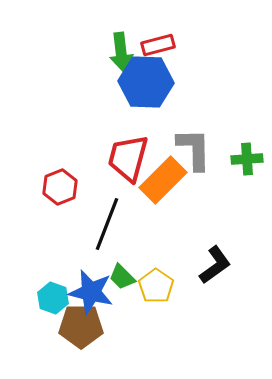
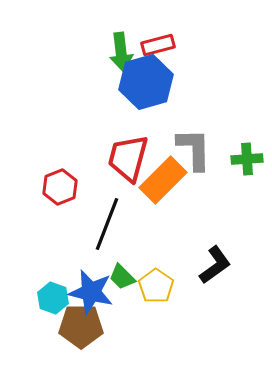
blue hexagon: rotated 18 degrees counterclockwise
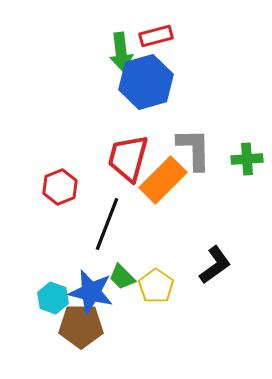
red rectangle: moved 2 px left, 9 px up
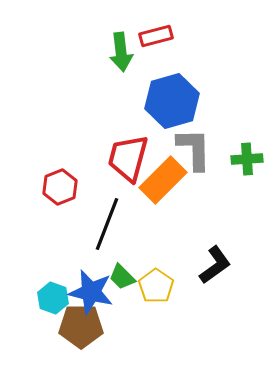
blue hexagon: moved 26 px right, 19 px down
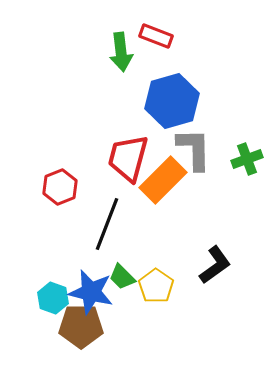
red rectangle: rotated 36 degrees clockwise
green cross: rotated 16 degrees counterclockwise
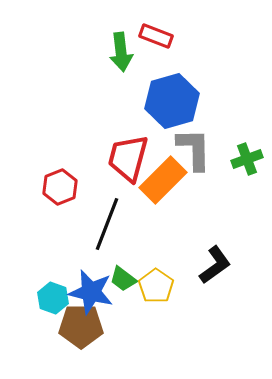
green trapezoid: moved 1 px right, 2 px down; rotated 8 degrees counterclockwise
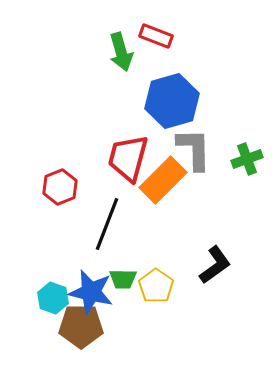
green arrow: rotated 9 degrees counterclockwise
green trapezoid: rotated 36 degrees counterclockwise
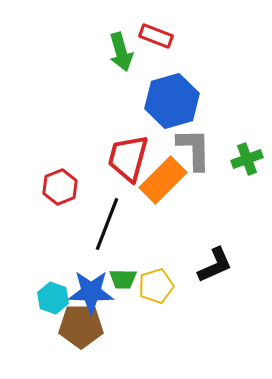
black L-shape: rotated 12 degrees clockwise
yellow pentagon: rotated 20 degrees clockwise
blue star: rotated 12 degrees counterclockwise
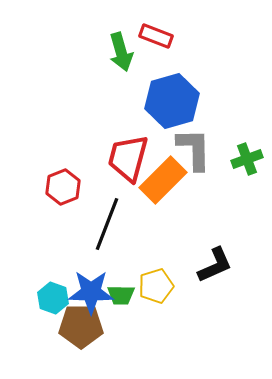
red hexagon: moved 3 px right
green trapezoid: moved 2 px left, 16 px down
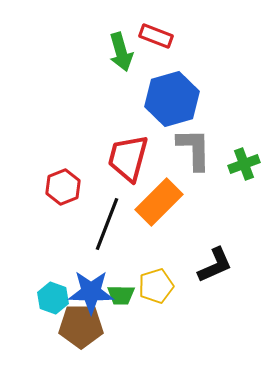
blue hexagon: moved 2 px up
green cross: moved 3 px left, 5 px down
orange rectangle: moved 4 px left, 22 px down
